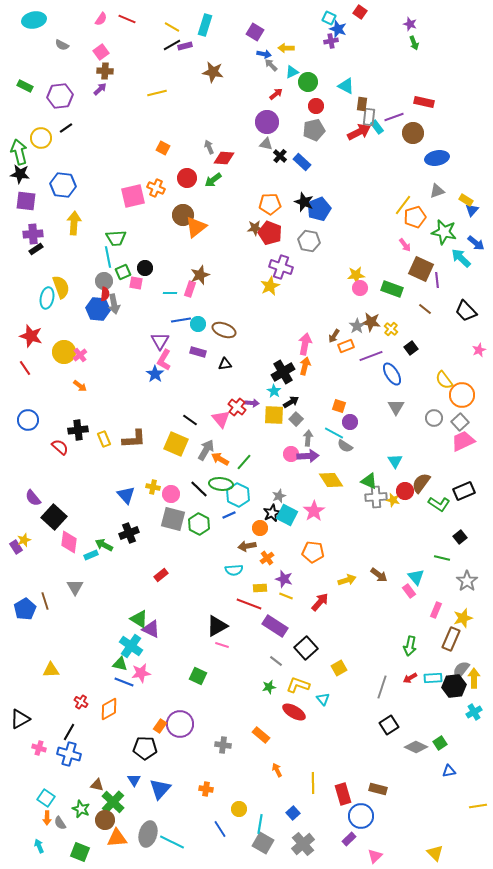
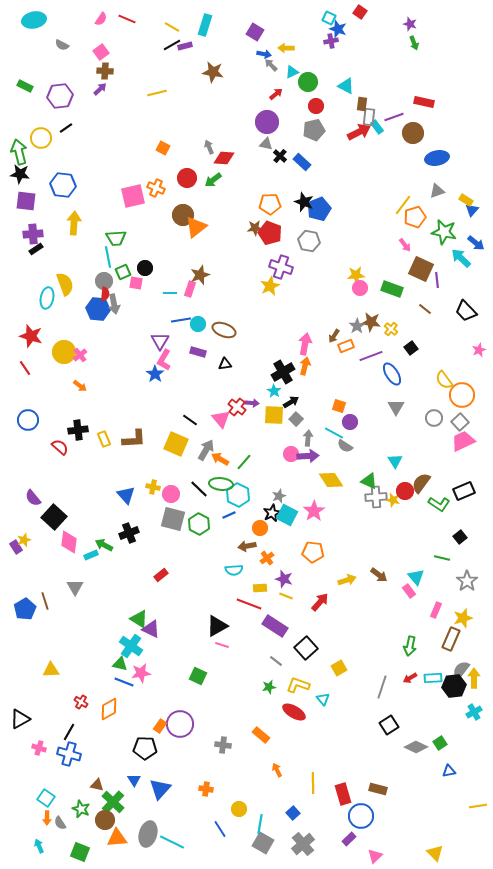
yellow semicircle at (61, 287): moved 4 px right, 3 px up
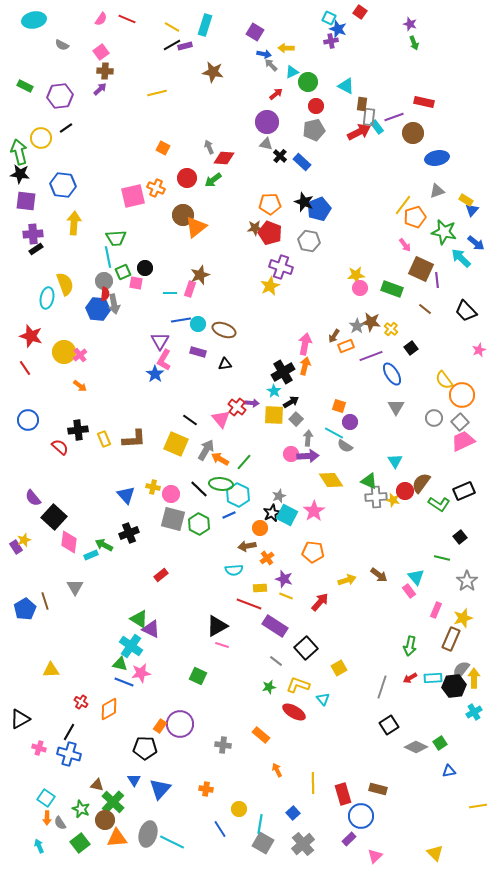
green square at (80, 852): moved 9 px up; rotated 30 degrees clockwise
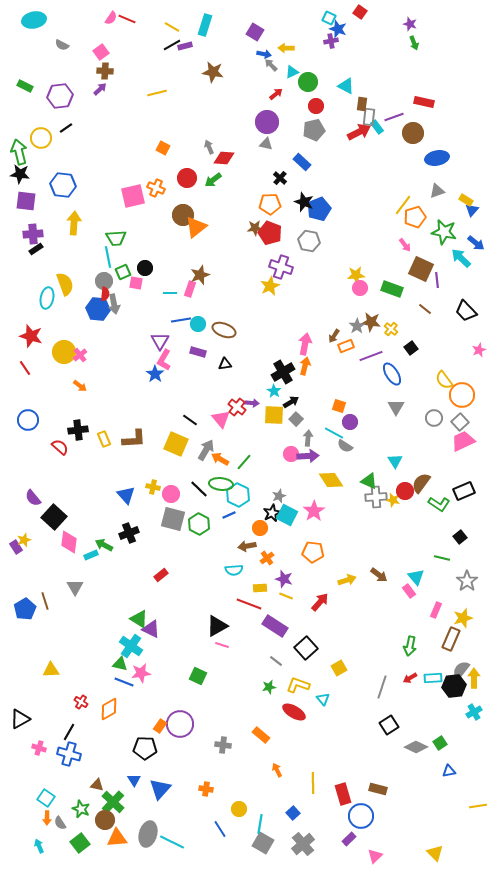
pink semicircle at (101, 19): moved 10 px right, 1 px up
black cross at (280, 156): moved 22 px down
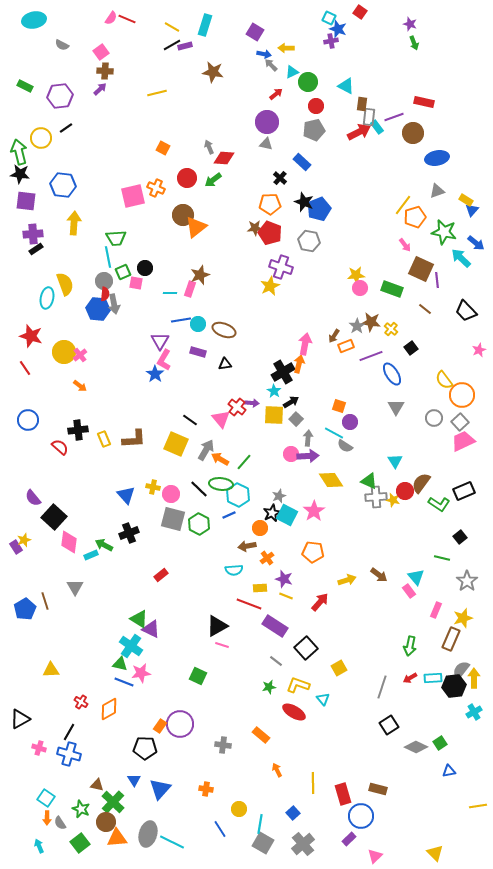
orange arrow at (305, 366): moved 6 px left, 2 px up
brown circle at (105, 820): moved 1 px right, 2 px down
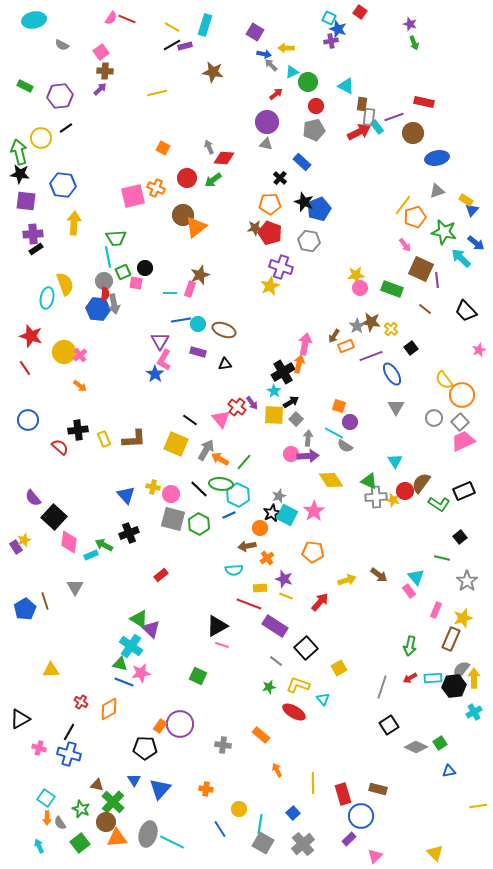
purple arrow at (252, 403): rotated 48 degrees clockwise
purple triangle at (151, 629): rotated 18 degrees clockwise
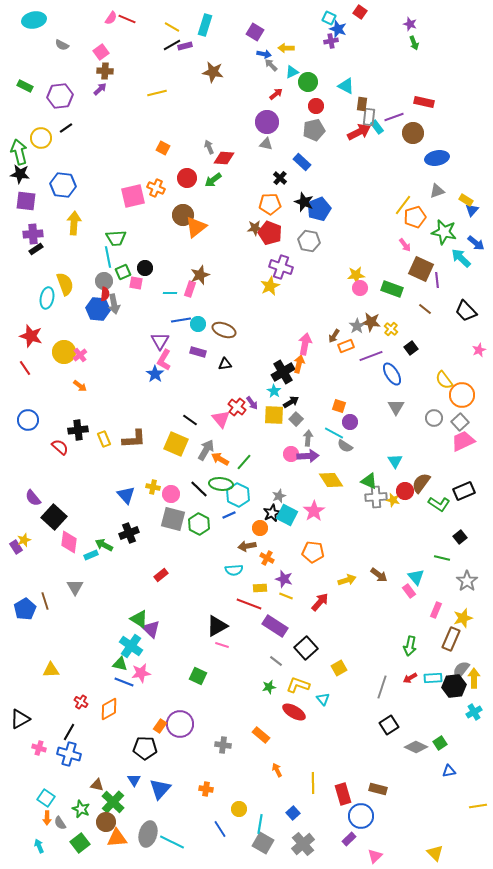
orange cross at (267, 558): rotated 24 degrees counterclockwise
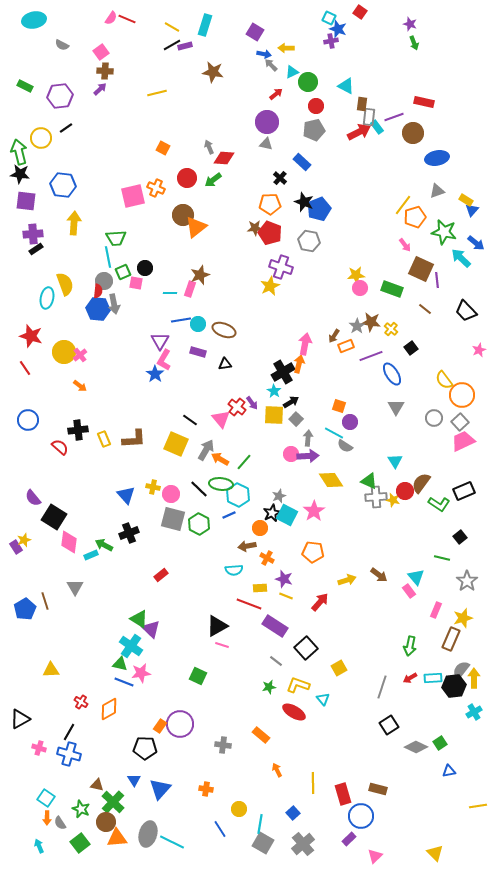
red semicircle at (105, 294): moved 7 px left, 3 px up
black square at (54, 517): rotated 10 degrees counterclockwise
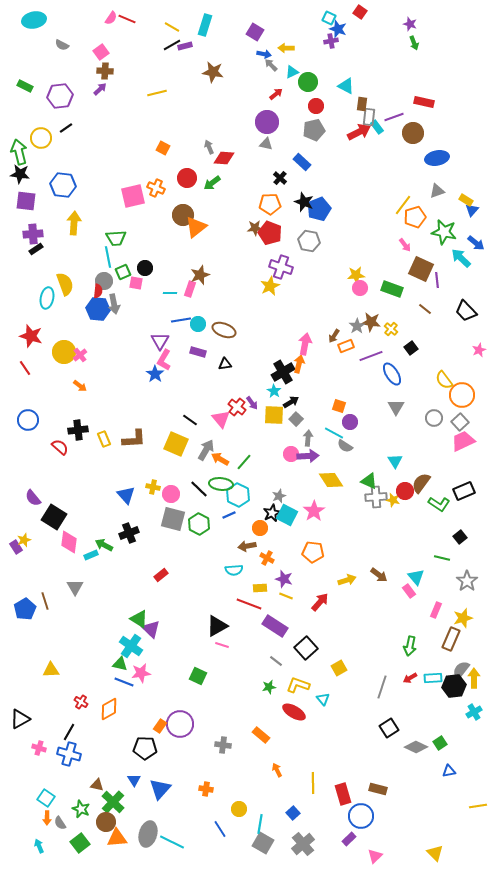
green arrow at (213, 180): moved 1 px left, 3 px down
black square at (389, 725): moved 3 px down
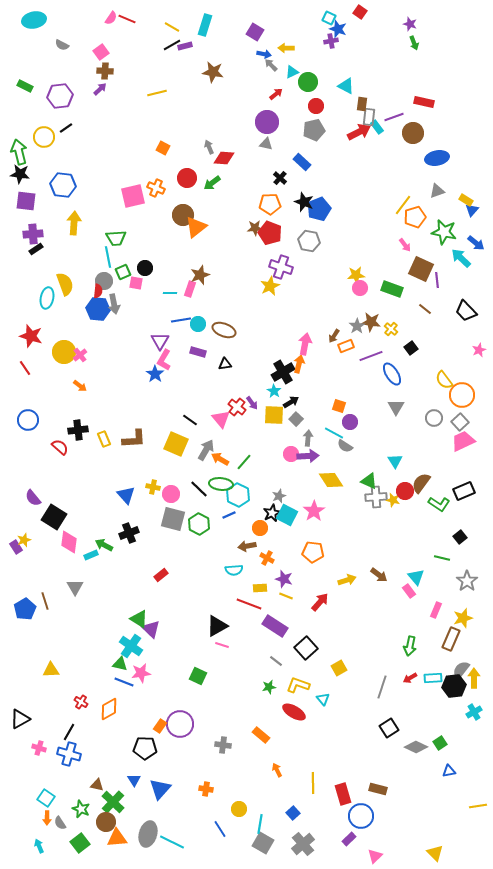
yellow circle at (41, 138): moved 3 px right, 1 px up
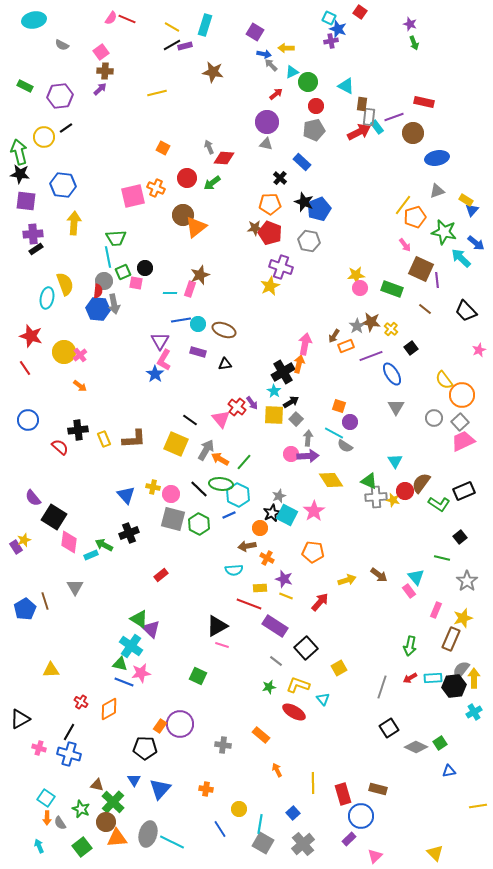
green square at (80, 843): moved 2 px right, 4 px down
